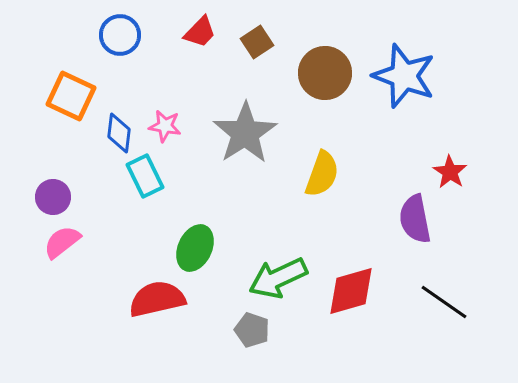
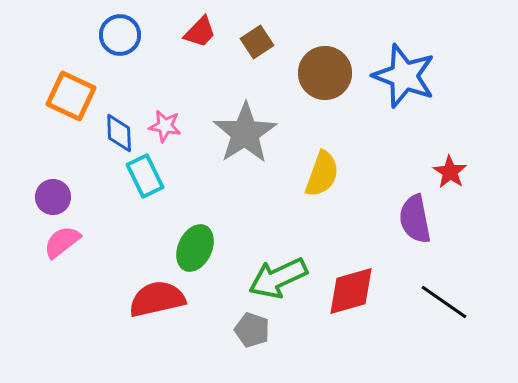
blue diamond: rotated 9 degrees counterclockwise
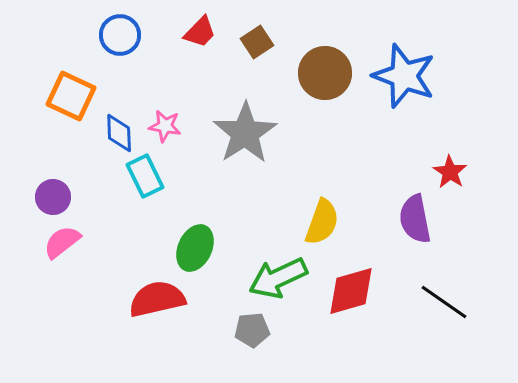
yellow semicircle: moved 48 px down
gray pentagon: rotated 24 degrees counterclockwise
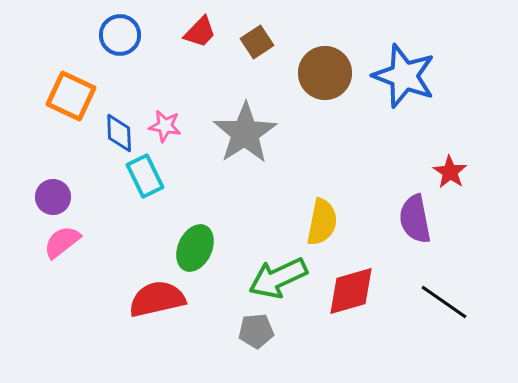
yellow semicircle: rotated 9 degrees counterclockwise
gray pentagon: moved 4 px right, 1 px down
